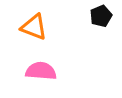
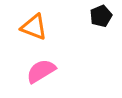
pink semicircle: rotated 36 degrees counterclockwise
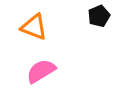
black pentagon: moved 2 px left
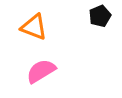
black pentagon: moved 1 px right
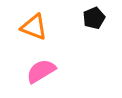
black pentagon: moved 6 px left, 2 px down
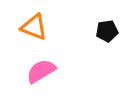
black pentagon: moved 13 px right, 13 px down; rotated 15 degrees clockwise
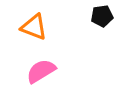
black pentagon: moved 5 px left, 15 px up
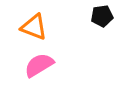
pink semicircle: moved 2 px left, 6 px up
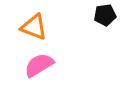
black pentagon: moved 3 px right, 1 px up
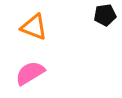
pink semicircle: moved 9 px left, 8 px down
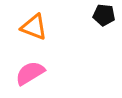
black pentagon: moved 1 px left; rotated 15 degrees clockwise
